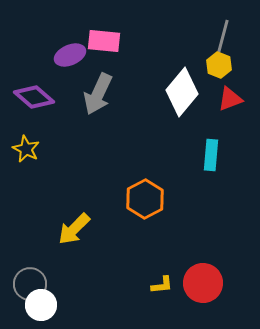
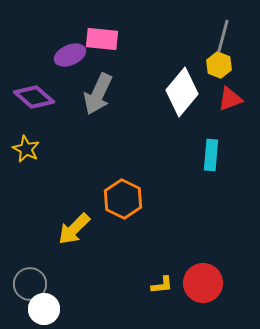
pink rectangle: moved 2 px left, 2 px up
orange hexagon: moved 22 px left; rotated 6 degrees counterclockwise
white circle: moved 3 px right, 4 px down
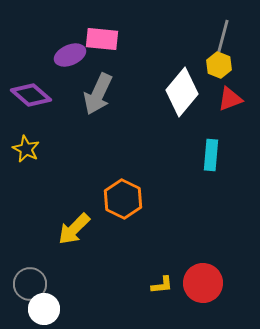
purple diamond: moved 3 px left, 2 px up
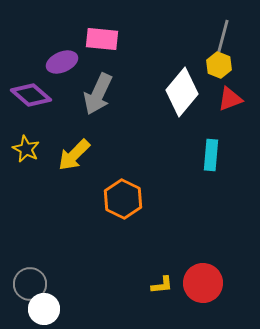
purple ellipse: moved 8 px left, 7 px down
yellow arrow: moved 74 px up
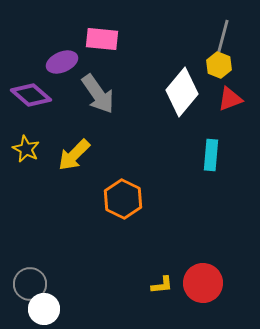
gray arrow: rotated 60 degrees counterclockwise
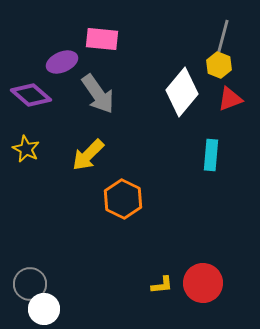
yellow arrow: moved 14 px right
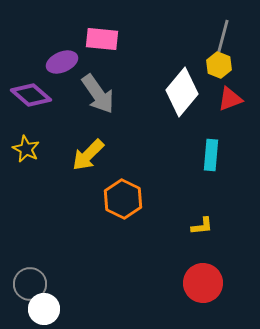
yellow L-shape: moved 40 px right, 59 px up
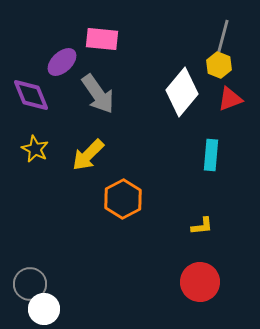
purple ellipse: rotated 20 degrees counterclockwise
purple diamond: rotated 27 degrees clockwise
yellow star: moved 9 px right
orange hexagon: rotated 6 degrees clockwise
red circle: moved 3 px left, 1 px up
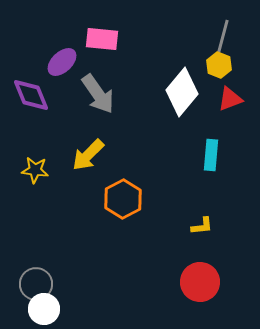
yellow star: moved 21 px down; rotated 20 degrees counterclockwise
gray circle: moved 6 px right
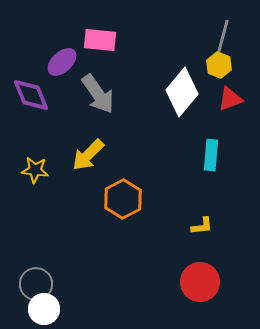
pink rectangle: moved 2 px left, 1 px down
